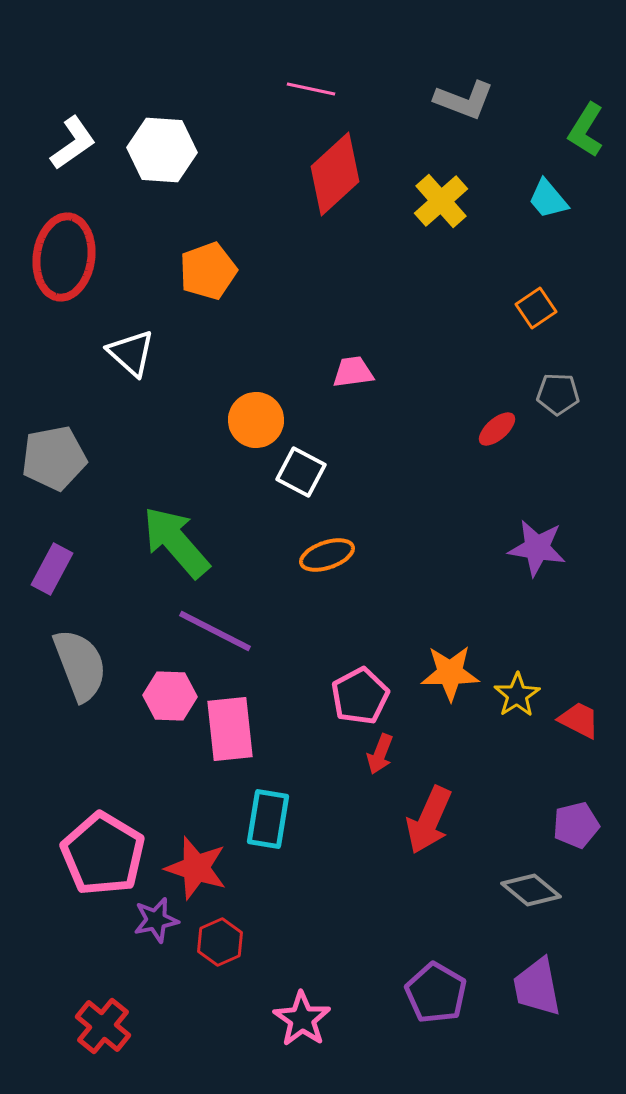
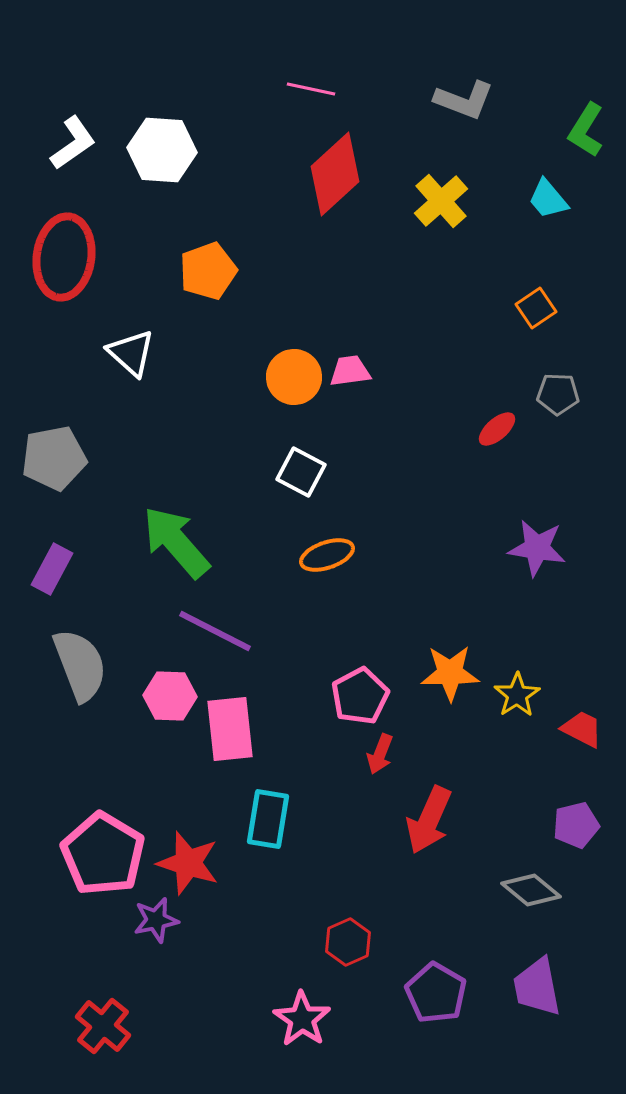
pink trapezoid at (353, 372): moved 3 px left, 1 px up
orange circle at (256, 420): moved 38 px right, 43 px up
red trapezoid at (579, 720): moved 3 px right, 9 px down
red star at (196, 868): moved 8 px left, 5 px up
red hexagon at (220, 942): moved 128 px right
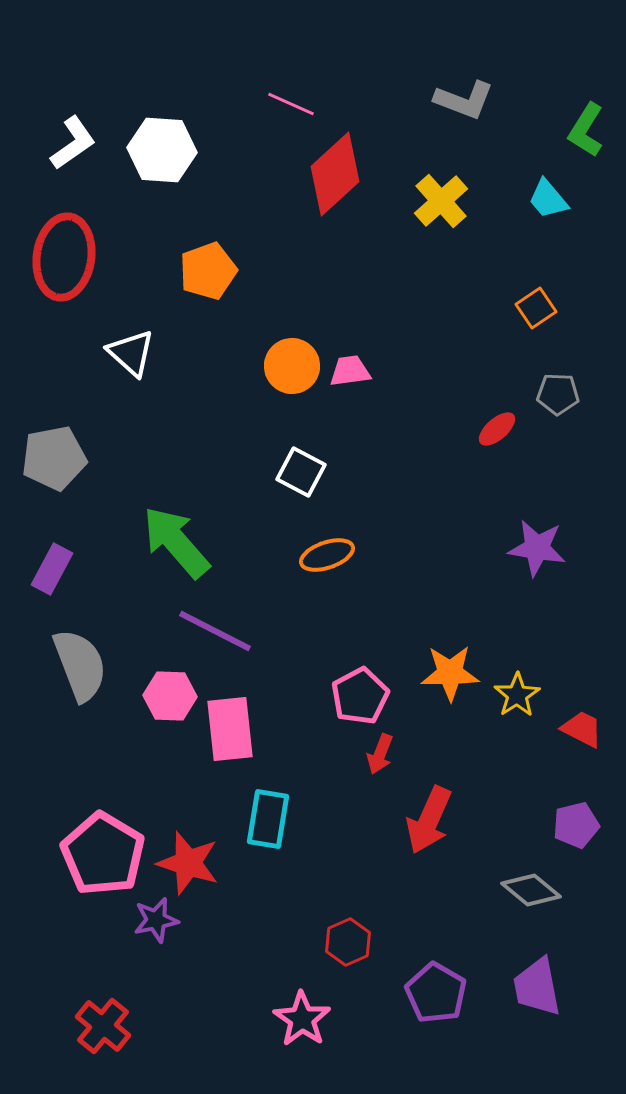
pink line at (311, 89): moved 20 px left, 15 px down; rotated 12 degrees clockwise
orange circle at (294, 377): moved 2 px left, 11 px up
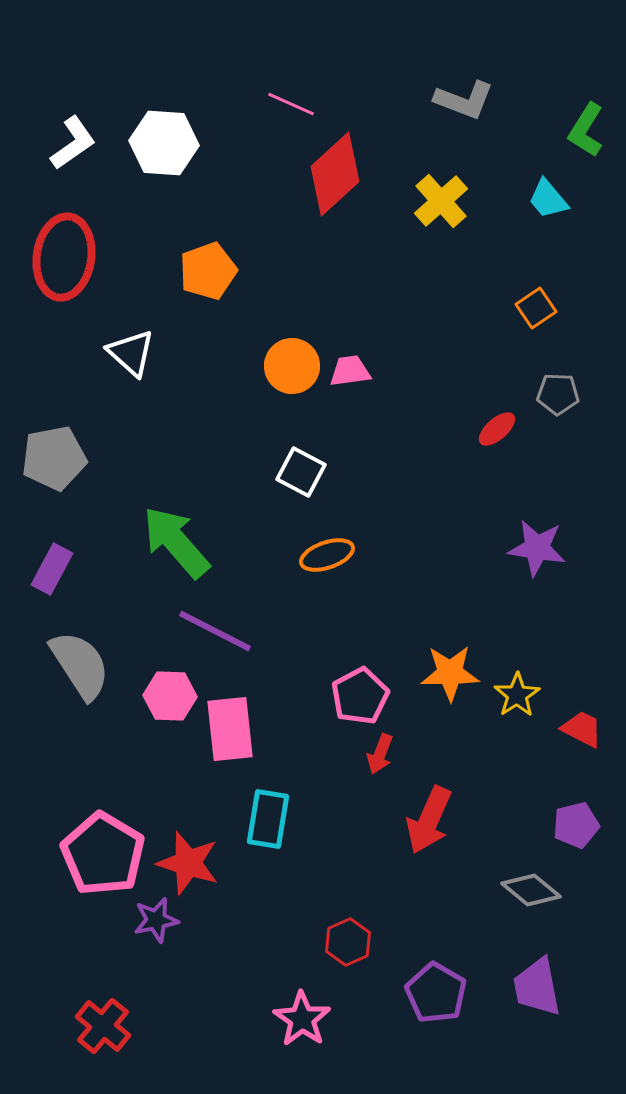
white hexagon at (162, 150): moved 2 px right, 7 px up
gray semicircle at (80, 665): rotated 12 degrees counterclockwise
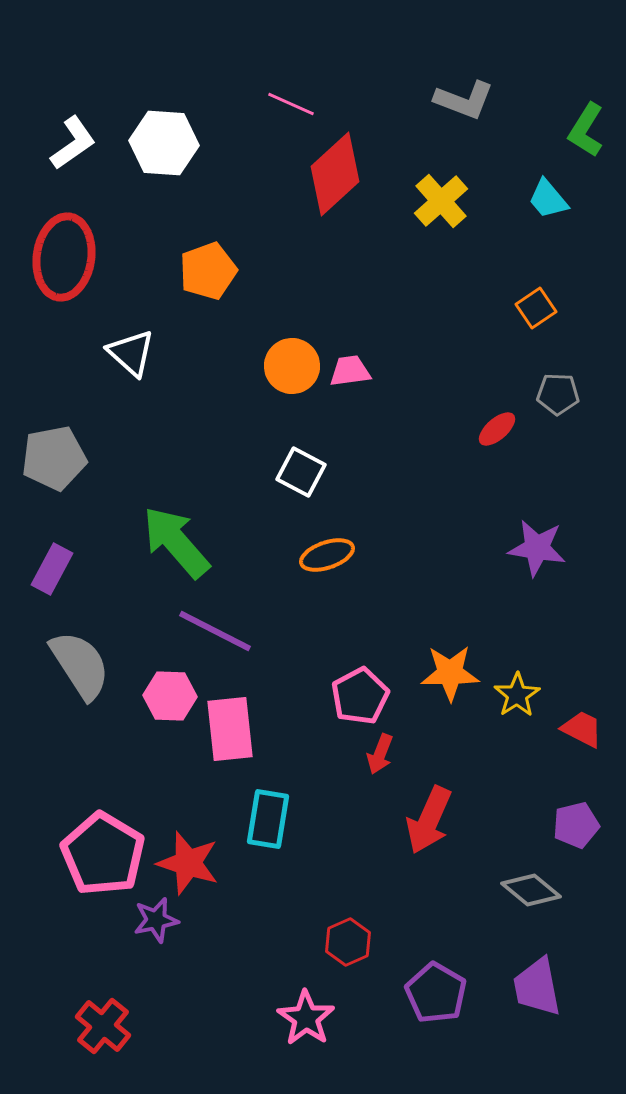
pink star at (302, 1019): moved 4 px right, 1 px up
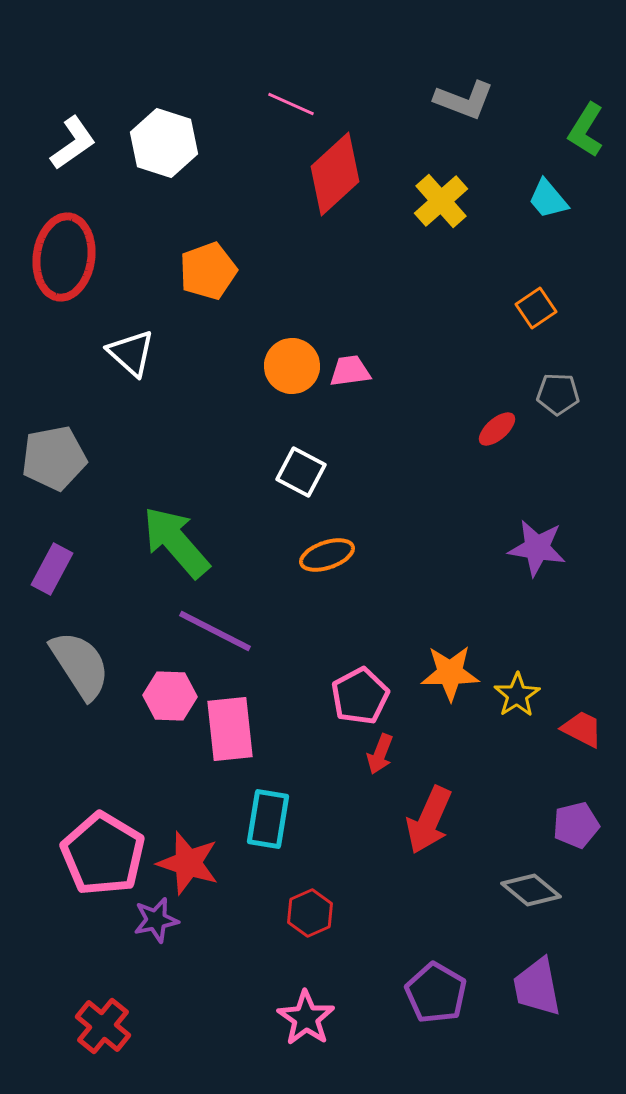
white hexagon at (164, 143): rotated 14 degrees clockwise
red hexagon at (348, 942): moved 38 px left, 29 px up
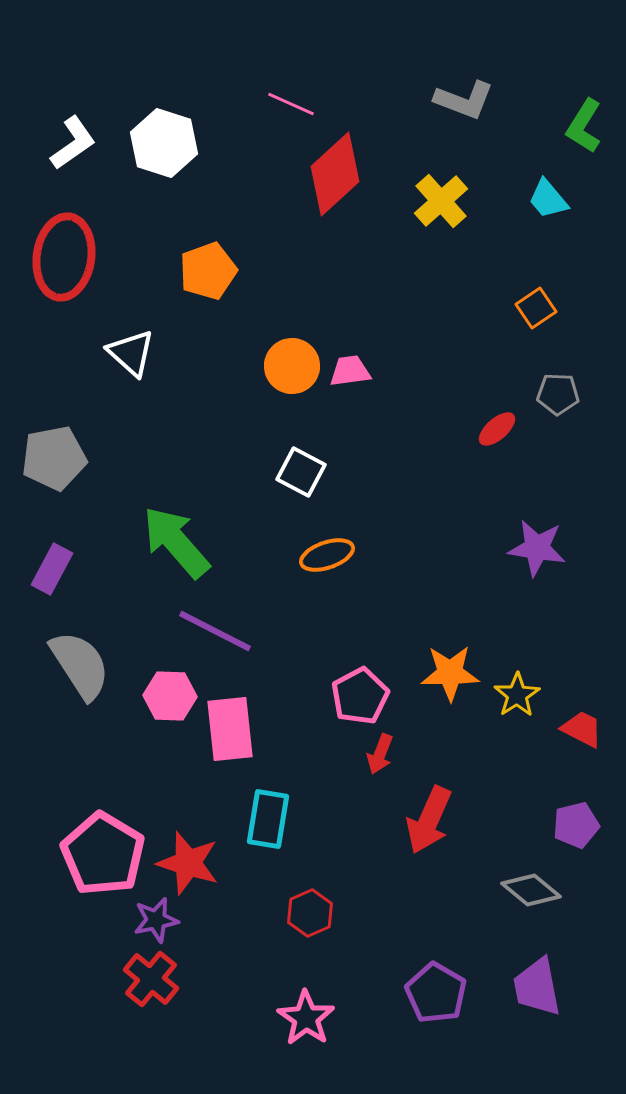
green L-shape at (586, 130): moved 2 px left, 4 px up
red cross at (103, 1026): moved 48 px right, 47 px up
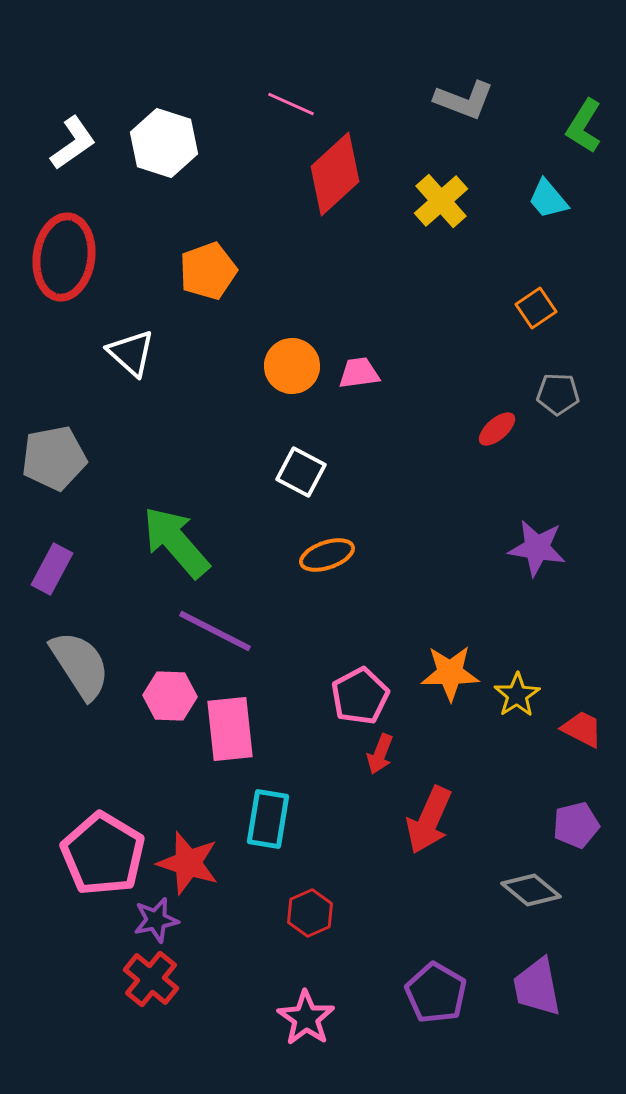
pink trapezoid at (350, 371): moved 9 px right, 2 px down
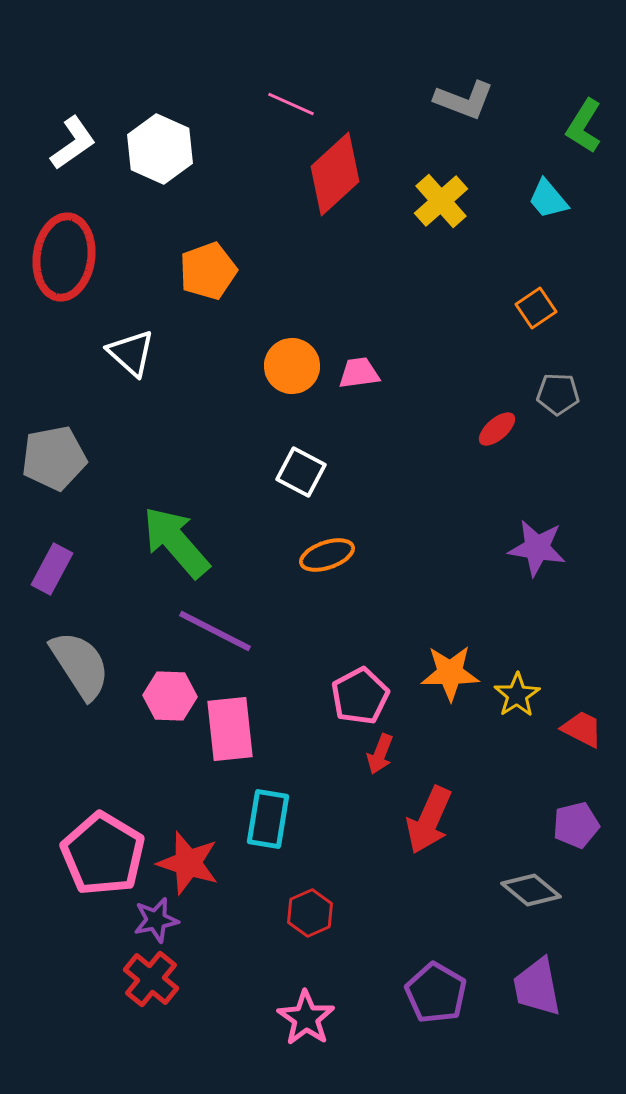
white hexagon at (164, 143): moved 4 px left, 6 px down; rotated 6 degrees clockwise
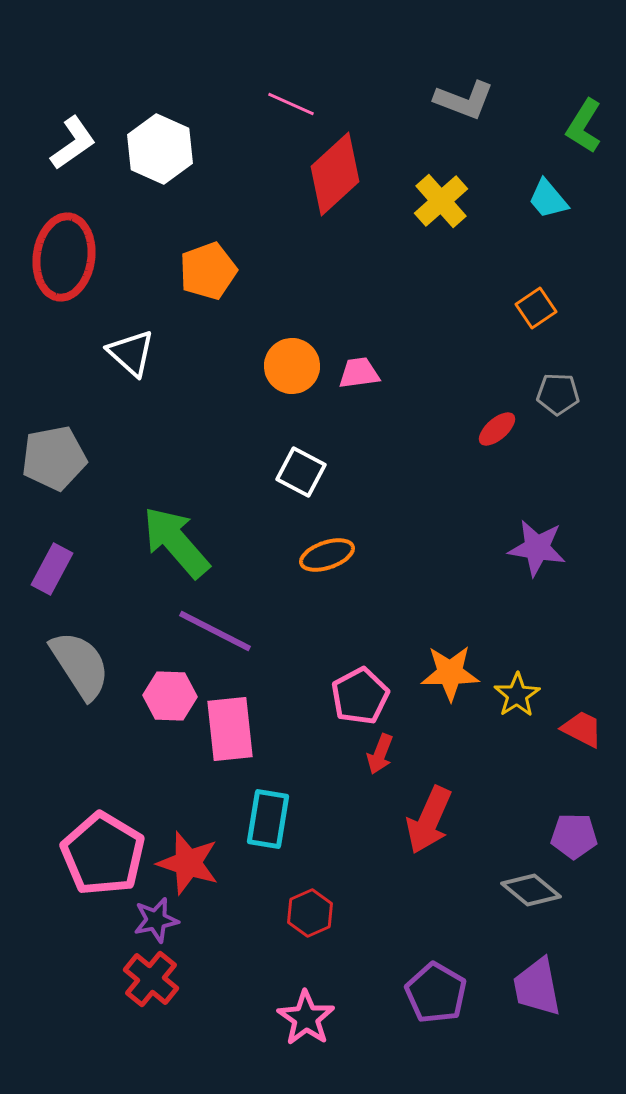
purple pentagon at (576, 825): moved 2 px left, 11 px down; rotated 15 degrees clockwise
